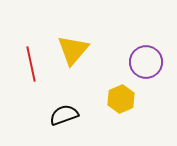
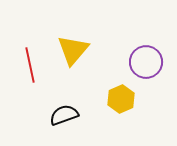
red line: moved 1 px left, 1 px down
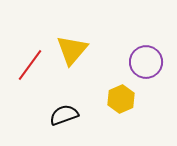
yellow triangle: moved 1 px left
red line: rotated 48 degrees clockwise
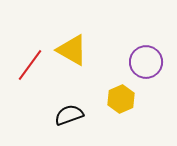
yellow triangle: rotated 40 degrees counterclockwise
black semicircle: moved 5 px right
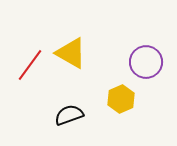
yellow triangle: moved 1 px left, 3 px down
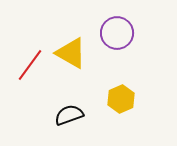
purple circle: moved 29 px left, 29 px up
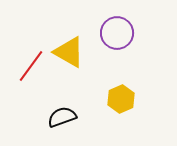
yellow triangle: moved 2 px left, 1 px up
red line: moved 1 px right, 1 px down
black semicircle: moved 7 px left, 2 px down
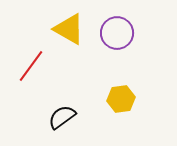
yellow triangle: moved 23 px up
yellow hexagon: rotated 16 degrees clockwise
black semicircle: rotated 16 degrees counterclockwise
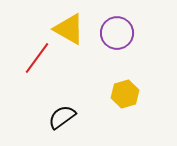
red line: moved 6 px right, 8 px up
yellow hexagon: moved 4 px right, 5 px up; rotated 8 degrees counterclockwise
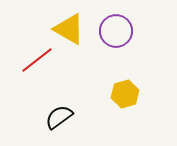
purple circle: moved 1 px left, 2 px up
red line: moved 2 px down; rotated 16 degrees clockwise
black semicircle: moved 3 px left
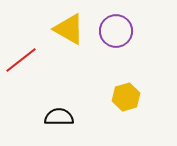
red line: moved 16 px left
yellow hexagon: moved 1 px right, 3 px down
black semicircle: rotated 36 degrees clockwise
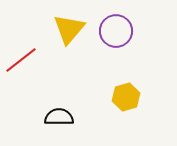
yellow triangle: rotated 40 degrees clockwise
